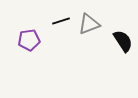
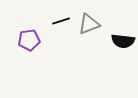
black semicircle: rotated 130 degrees clockwise
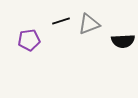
black semicircle: rotated 10 degrees counterclockwise
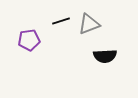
black semicircle: moved 18 px left, 15 px down
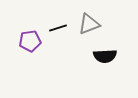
black line: moved 3 px left, 7 px down
purple pentagon: moved 1 px right, 1 px down
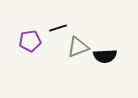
gray triangle: moved 11 px left, 23 px down
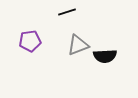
black line: moved 9 px right, 16 px up
gray triangle: moved 2 px up
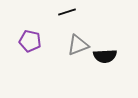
purple pentagon: rotated 20 degrees clockwise
